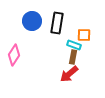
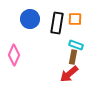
blue circle: moved 2 px left, 2 px up
orange square: moved 9 px left, 16 px up
cyan rectangle: moved 2 px right
pink diamond: rotated 10 degrees counterclockwise
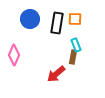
cyan rectangle: rotated 48 degrees clockwise
red arrow: moved 13 px left
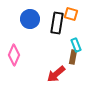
orange square: moved 4 px left, 5 px up; rotated 16 degrees clockwise
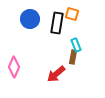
orange square: moved 1 px right
pink diamond: moved 12 px down
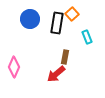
orange square: rotated 32 degrees clockwise
cyan rectangle: moved 11 px right, 8 px up
brown rectangle: moved 8 px left
